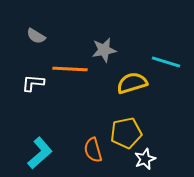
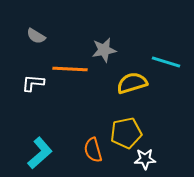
white star: rotated 20 degrees clockwise
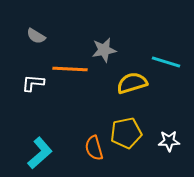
orange semicircle: moved 1 px right, 2 px up
white star: moved 24 px right, 18 px up
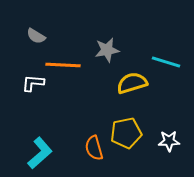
gray star: moved 3 px right
orange line: moved 7 px left, 4 px up
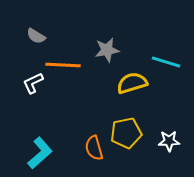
white L-shape: rotated 30 degrees counterclockwise
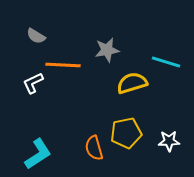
cyan L-shape: moved 2 px left, 1 px down; rotated 8 degrees clockwise
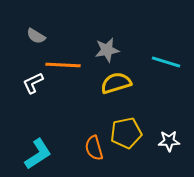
yellow semicircle: moved 16 px left
